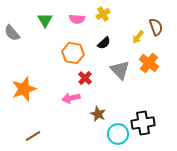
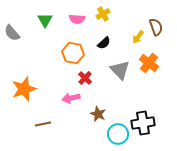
brown line: moved 10 px right, 12 px up; rotated 21 degrees clockwise
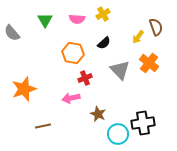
red cross: rotated 24 degrees clockwise
brown line: moved 2 px down
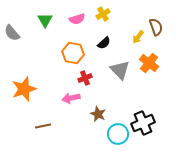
pink semicircle: rotated 21 degrees counterclockwise
black cross: rotated 15 degrees counterclockwise
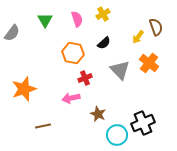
pink semicircle: rotated 91 degrees counterclockwise
gray semicircle: rotated 102 degrees counterclockwise
cyan circle: moved 1 px left, 1 px down
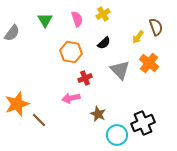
orange hexagon: moved 2 px left, 1 px up
orange star: moved 7 px left, 15 px down
brown line: moved 4 px left, 6 px up; rotated 56 degrees clockwise
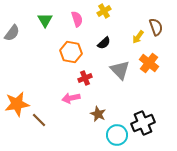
yellow cross: moved 1 px right, 3 px up
orange star: rotated 10 degrees clockwise
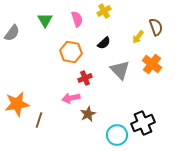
orange cross: moved 3 px right, 1 px down
brown star: moved 10 px left; rotated 21 degrees clockwise
brown line: rotated 63 degrees clockwise
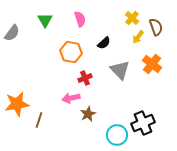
yellow cross: moved 28 px right, 7 px down; rotated 16 degrees counterclockwise
pink semicircle: moved 3 px right
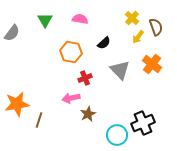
pink semicircle: rotated 63 degrees counterclockwise
